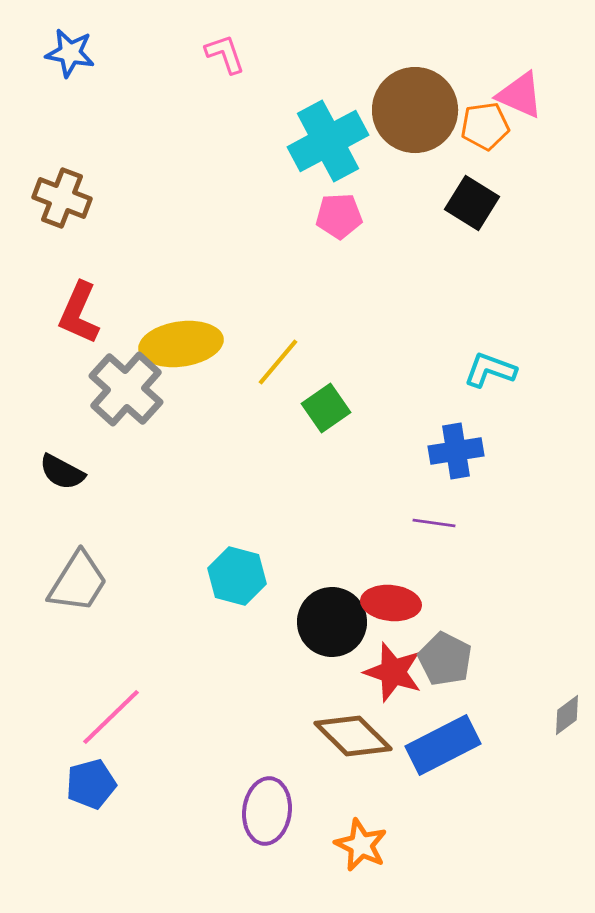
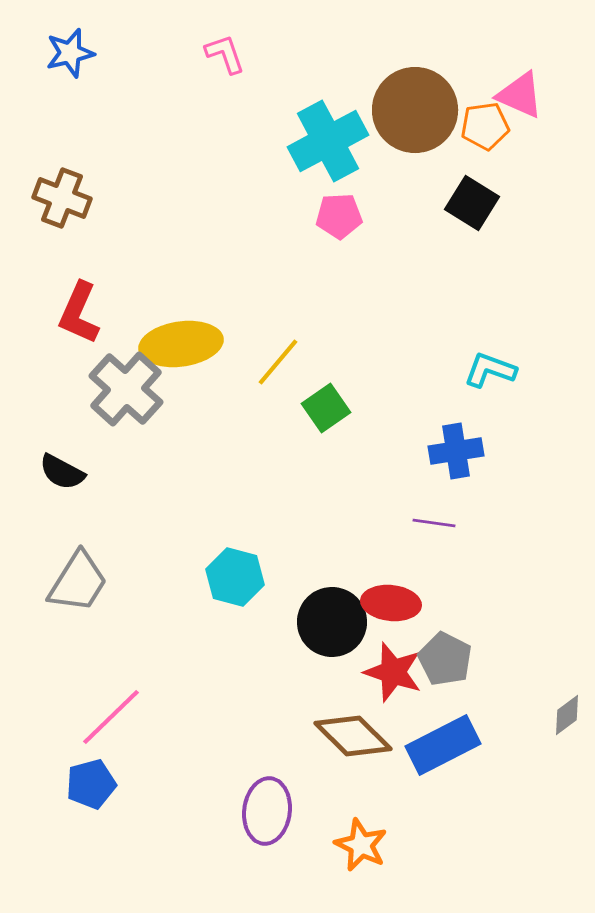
blue star: rotated 24 degrees counterclockwise
cyan hexagon: moved 2 px left, 1 px down
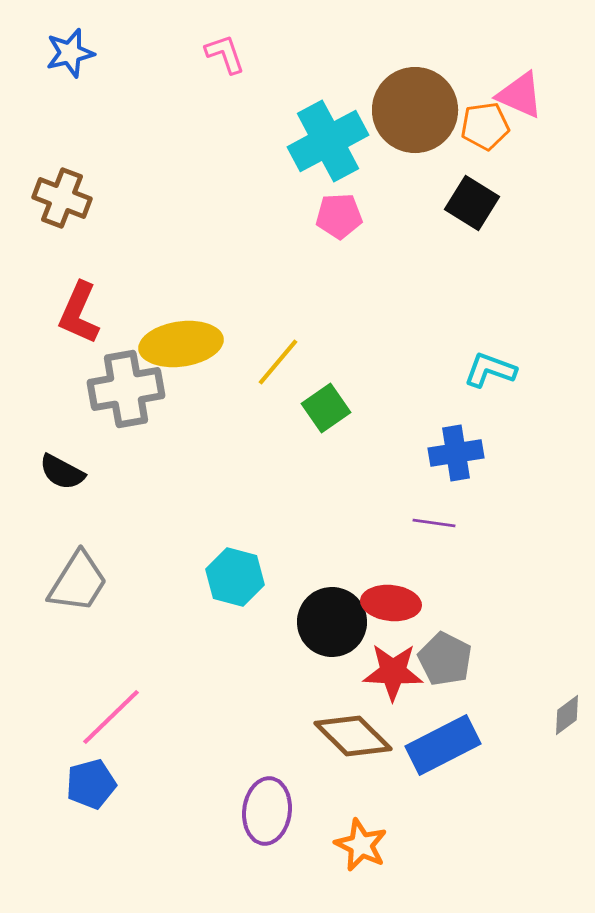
gray cross: rotated 38 degrees clockwise
blue cross: moved 2 px down
red star: rotated 16 degrees counterclockwise
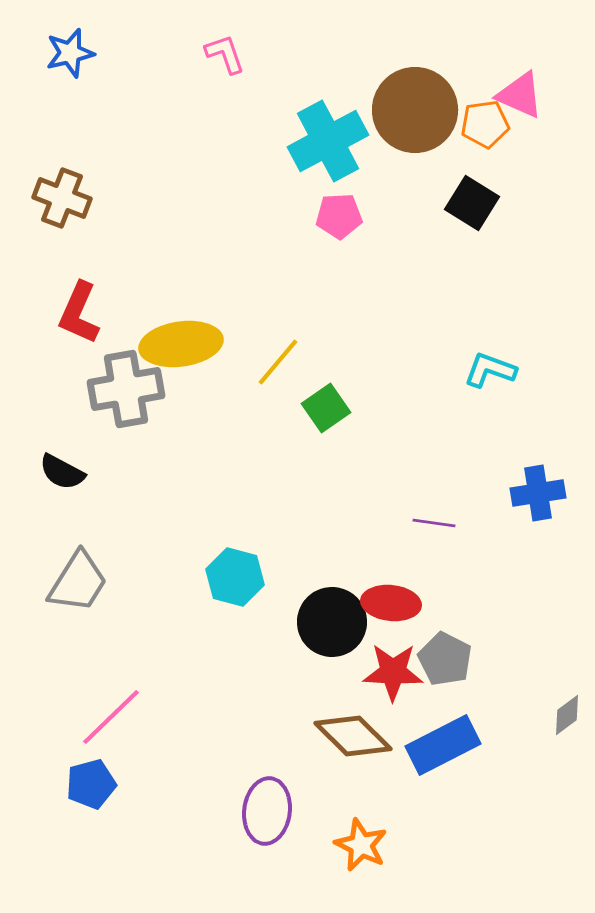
orange pentagon: moved 2 px up
blue cross: moved 82 px right, 40 px down
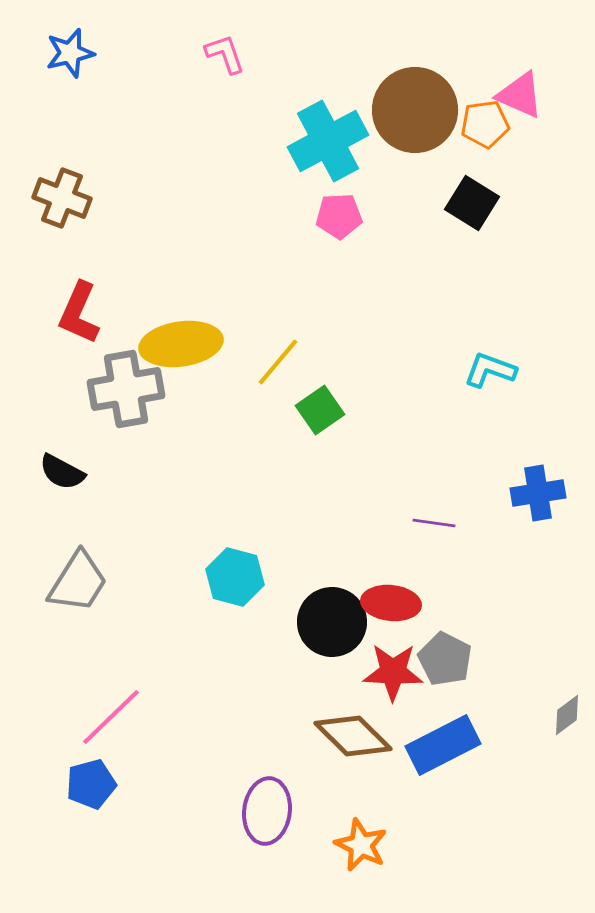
green square: moved 6 px left, 2 px down
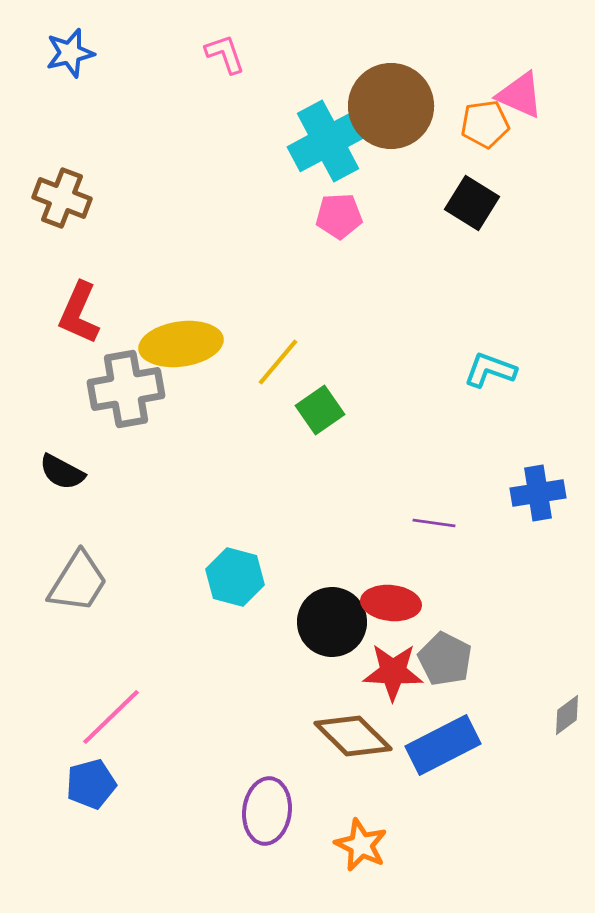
brown circle: moved 24 px left, 4 px up
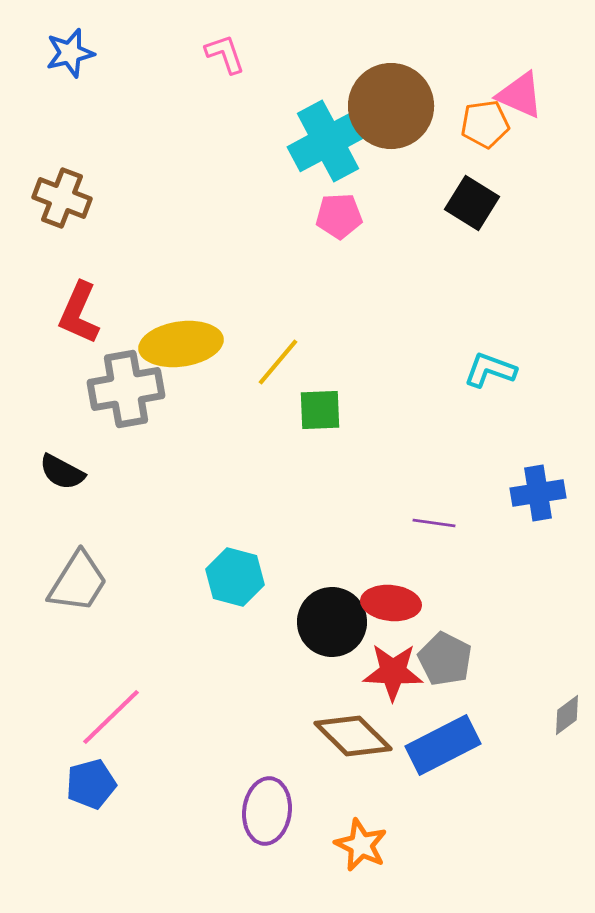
green square: rotated 33 degrees clockwise
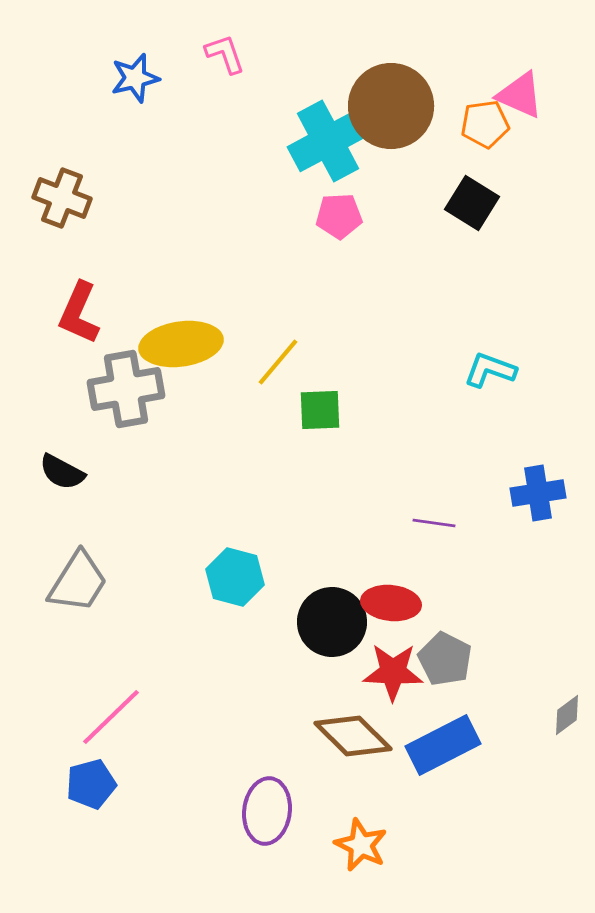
blue star: moved 65 px right, 25 px down
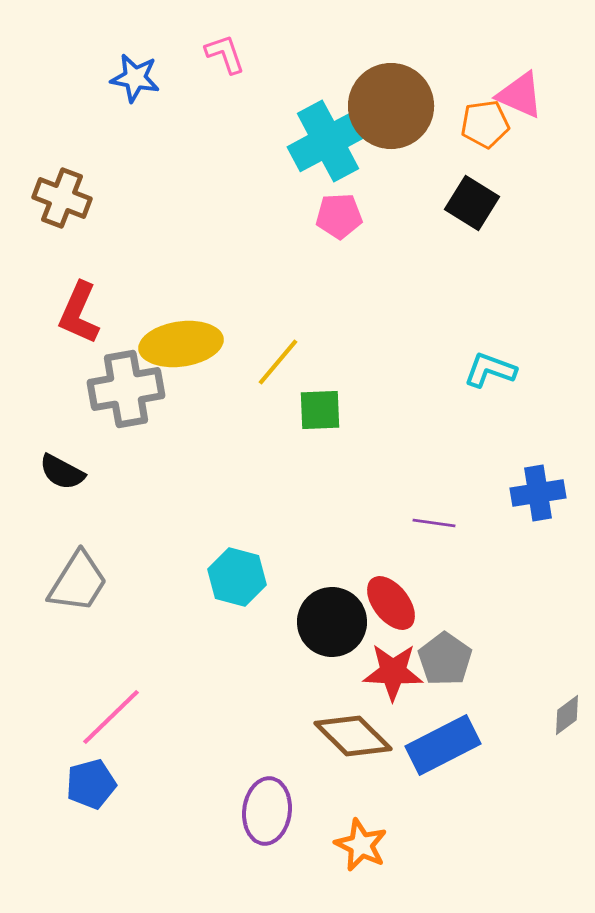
blue star: rotated 24 degrees clockwise
cyan hexagon: moved 2 px right
red ellipse: rotated 46 degrees clockwise
gray pentagon: rotated 8 degrees clockwise
